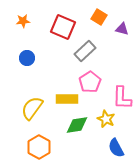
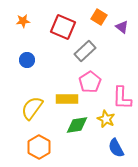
purple triangle: moved 2 px up; rotated 24 degrees clockwise
blue circle: moved 2 px down
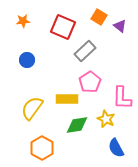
purple triangle: moved 2 px left, 1 px up
orange hexagon: moved 3 px right, 1 px down
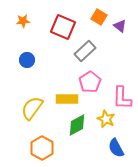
green diamond: rotated 20 degrees counterclockwise
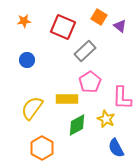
orange star: moved 1 px right
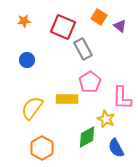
gray rectangle: moved 2 px left, 2 px up; rotated 75 degrees counterclockwise
green diamond: moved 10 px right, 12 px down
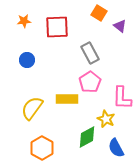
orange square: moved 4 px up
red square: moved 6 px left; rotated 25 degrees counterclockwise
gray rectangle: moved 7 px right, 4 px down
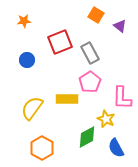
orange square: moved 3 px left, 2 px down
red square: moved 3 px right, 15 px down; rotated 20 degrees counterclockwise
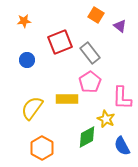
gray rectangle: rotated 10 degrees counterclockwise
blue semicircle: moved 6 px right, 2 px up
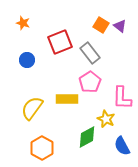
orange square: moved 5 px right, 10 px down
orange star: moved 1 px left, 2 px down; rotated 24 degrees clockwise
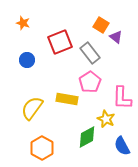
purple triangle: moved 4 px left, 11 px down
yellow rectangle: rotated 10 degrees clockwise
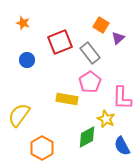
purple triangle: moved 2 px right, 1 px down; rotated 40 degrees clockwise
yellow semicircle: moved 13 px left, 7 px down
